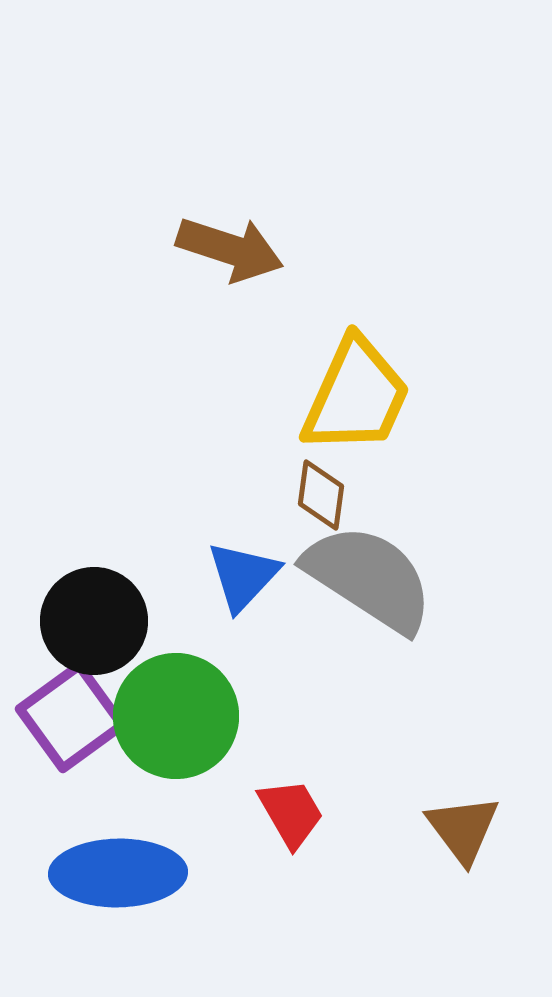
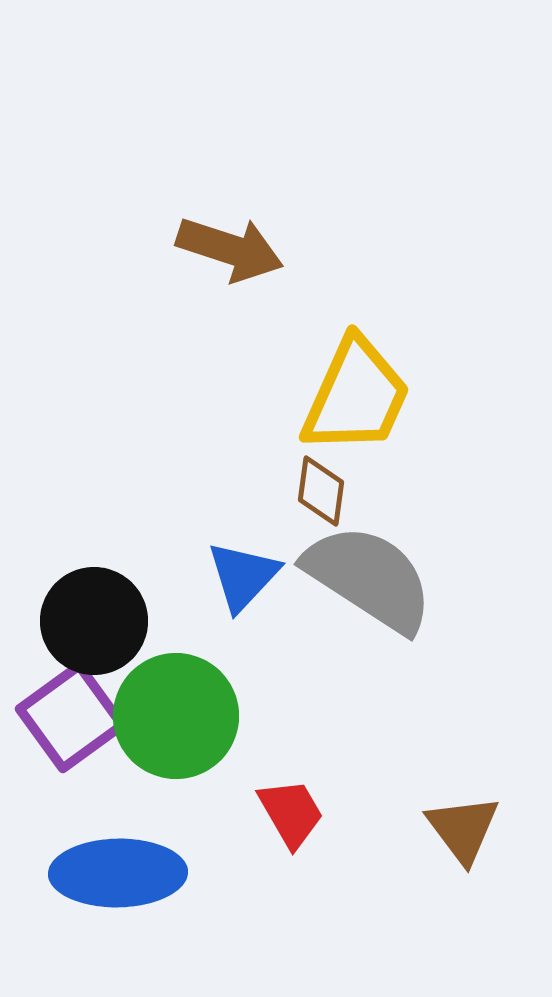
brown diamond: moved 4 px up
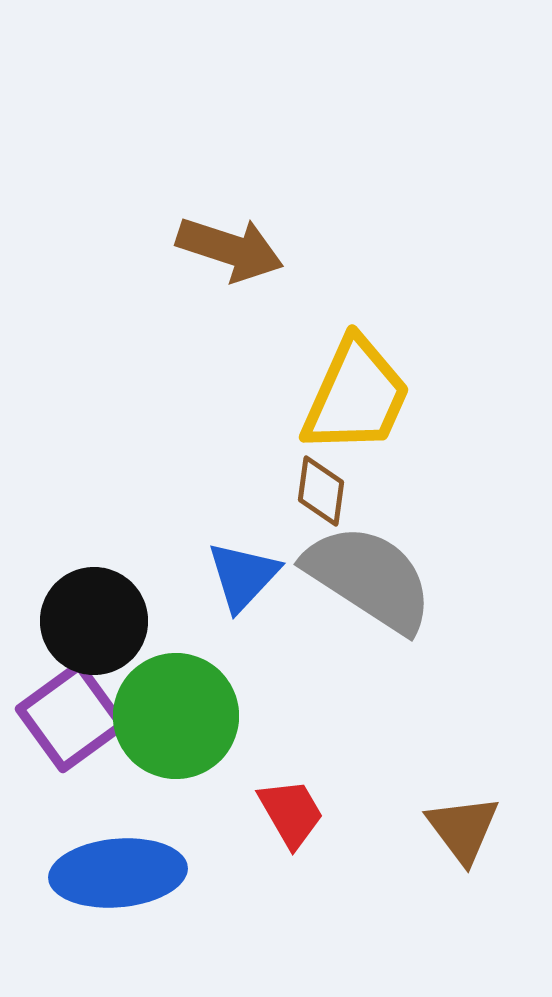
blue ellipse: rotated 4 degrees counterclockwise
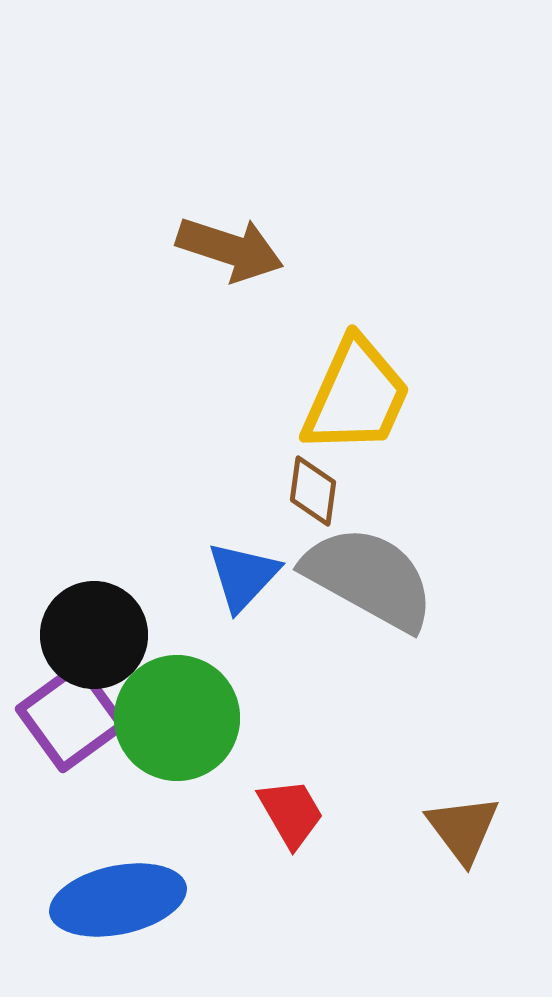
brown diamond: moved 8 px left
gray semicircle: rotated 4 degrees counterclockwise
black circle: moved 14 px down
green circle: moved 1 px right, 2 px down
blue ellipse: moved 27 px down; rotated 7 degrees counterclockwise
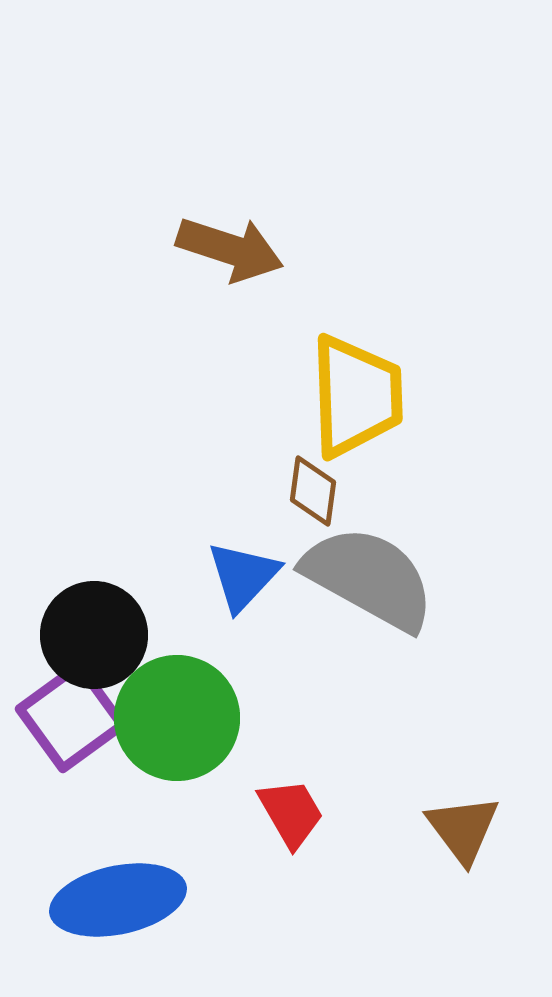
yellow trapezoid: rotated 26 degrees counterclockwise
